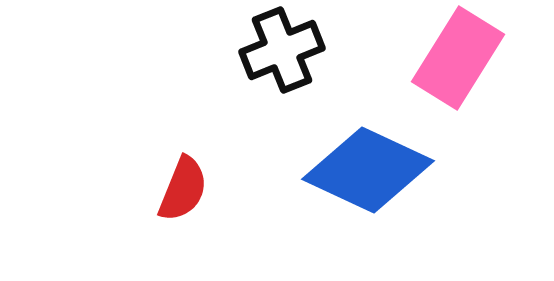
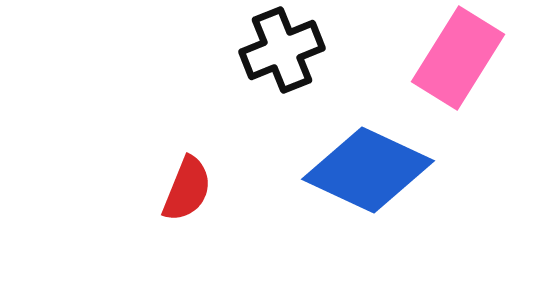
red semicircle: moved 4 px right
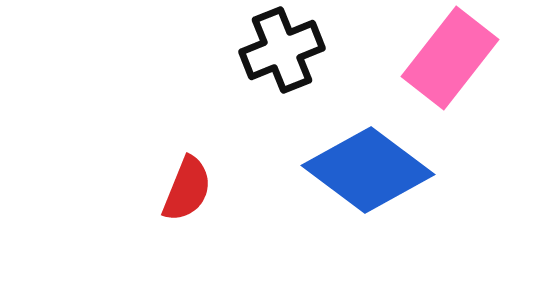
pink rectangle: moved 8 px left; rotated 6 degrees clockwise
blue diamond: rotated 12 degrees clockwise
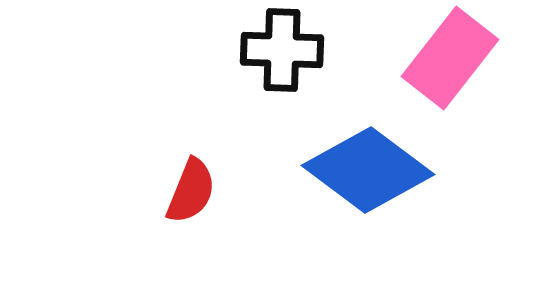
black cross: rotated 24 degrees clockwise
red semicircle: moved 4 px right, 2 px down
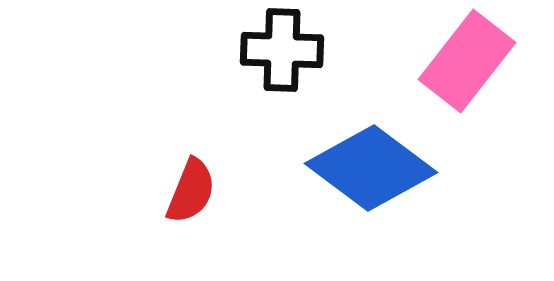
pink rectangle: moved 17 px right, 3 px down
blue diamond: moved 3 px right, 2 px up
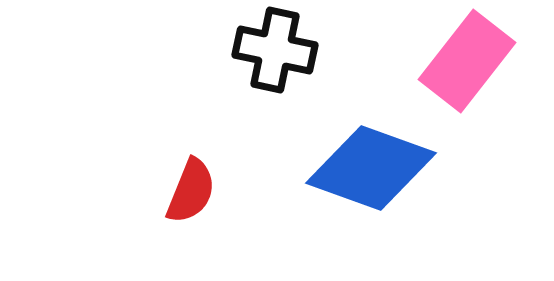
black cross: moved 7 px left; rotated 10 degrees clockwise
blue diamond: rotated 17 degrees counterclockwise
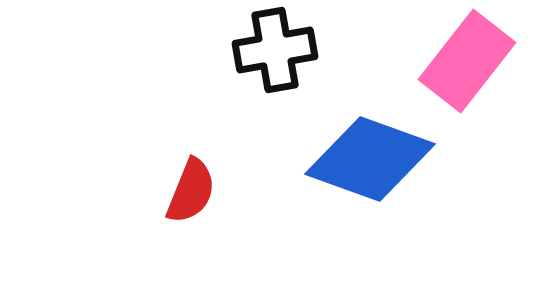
black cross: rotated 22 degrees counterclockwise
blue diamond: moved 1 px left, 9 px up
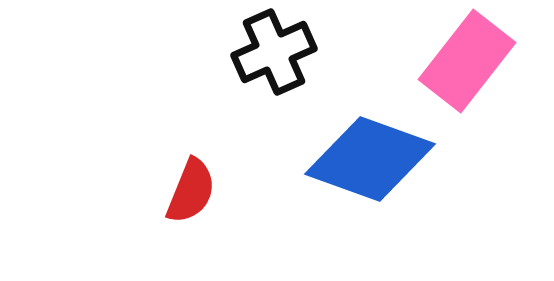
black cross: moved 1 px left, 2 px down; rotated 14 degrees counterclockwise
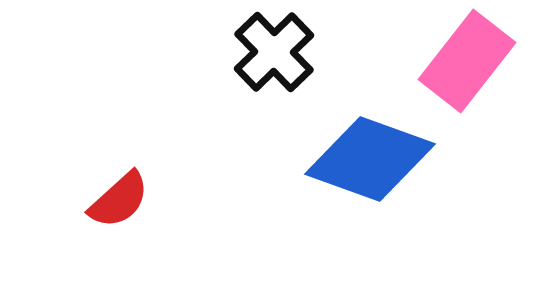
black cross: rotated 20 degrees counterclockwise
red semicircle: moved 72 px left, 9 px down; rotated 26 degrees clockwise
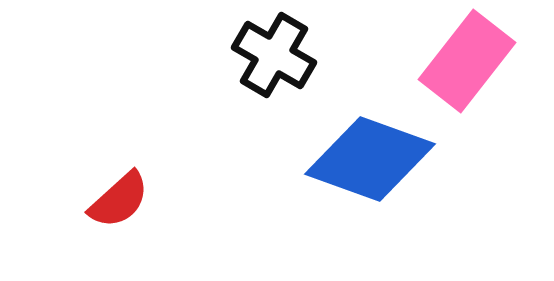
black cross: moved 3 px down; rotated 16 degrees counterclockwise
